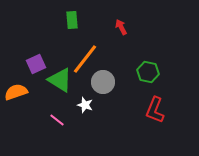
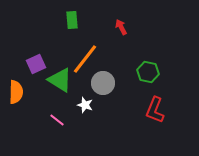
gray circle: moved 1 px down
orange semicircle: rotated 110 degrees clockwise
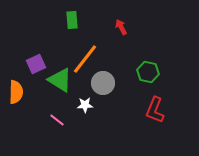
white star: rotated 21 degrees counterclockwise
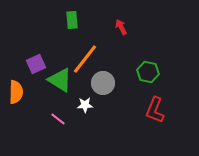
pink line: moved 1 px right, 1 px up
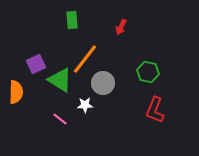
red arrow: rotated 126 degrees counterclockwise
pink line: moved 2 px right
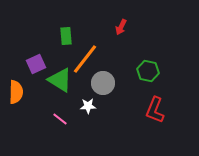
green rectangle: moved 6 px left, 16 px down
green hexagon: moved 1 px up
white star: moved 3 px right, 1 px down
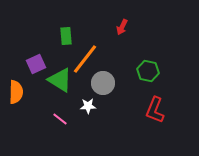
red arrow: moved 1 px right
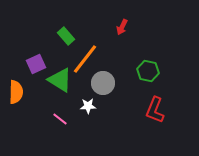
green rectangle: rotated 36 degrees counterclockwise
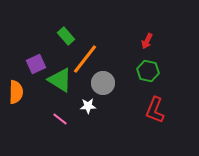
red arrow: moved 25 px right, 14 px down
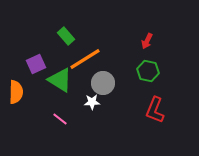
orange line: rotated 20 degrees clockwise
white star: moved 4 px right, 4 px up
